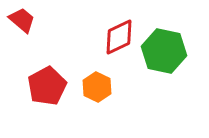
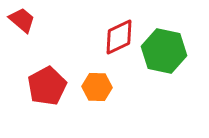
orange hexagon: rotated 24 degrees counterclockwise
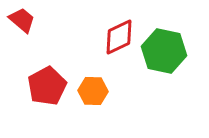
orange hexagon: moved 4 px left, 4 px down
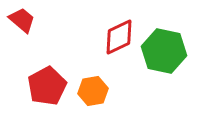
orange hexagon: rotated 12 degrees counterclockwise
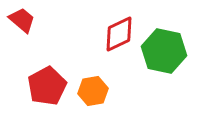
red diamond: moved 3 px up
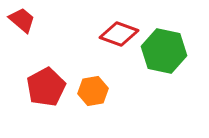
red diamond: rotated 45 degrees clockwise
red pentagon: moved 1 px left, 1 px down
